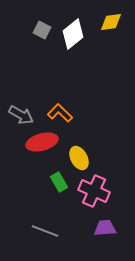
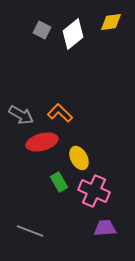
gray line: moved 15 px left
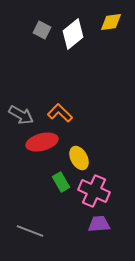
green rectangle: moved 2 px right
purple trapezoid: moved 6 px left, 4 px up
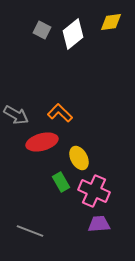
gray arrow: moved 5 px left
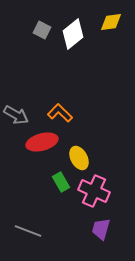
purple trapezoid: moved 2 px right, 5 px down; rotated 70 degrees counterclockwise
gray line: moved 2 px left
